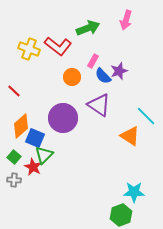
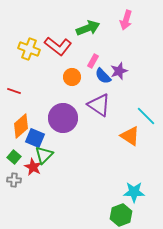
red line: rotated 24 degrees counterclockwise
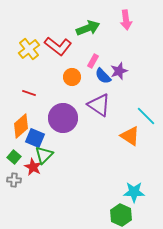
pink arrow: rotated 24 degrees counterclockwise
yellow cross: rotated 30 degrees clockwise
red line: moved 15 px right, 2 px down
green hexagon: rotated 15 degrees counterclockwise
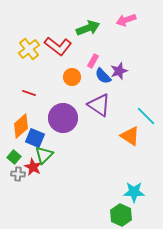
pink arrow: rotated 78 degrees clockwise
gray cross: moved 4 px right, 6 px up
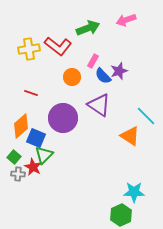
yellow cross: rotated 30 degrees clockwise
red line: moved 2 px right
blue square: moved 1 px right
green hexagon: rotated 10 degrees clockwise
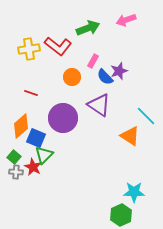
blue semicircle: moved 2 px right, 1 px down
gray cross: moved 2 px left, 2 px up
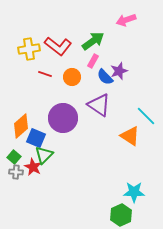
green arrow: moved 5 px right, 13 px down; rotated 15 degrees counterclockwise
red line: moved 14 px right, 19 px up
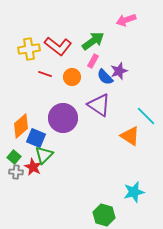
cyan star: rotated 15 degrees counterclockwise
green hexagon: moved 17 px left; rotated 20 degrees counterclockwise
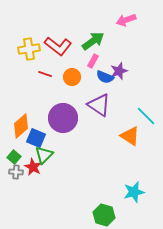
blue semicircle: rotated 24 degrees counterclockwise
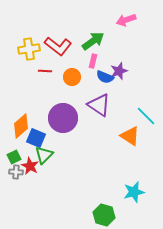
pink rectangle: rotated 16 degrees counterclockwise
red line: moved 3 px up; rotated 16 degrees counterclockwise
green square: rotated 24 degrees clockwise
red star: moved 3 px left, 1 px up
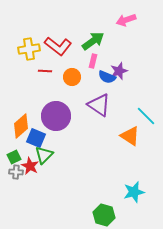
blue semicircle: moved 2 px right
purple circle: moved 7 px left, 2 px up
